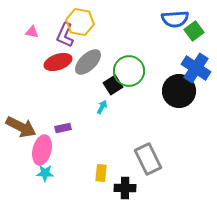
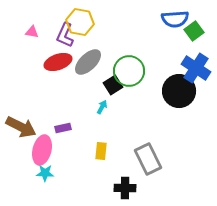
yellow rectangle: moved 22 px up
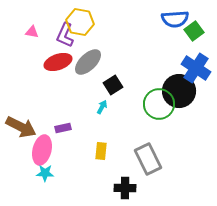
green circle: moved 30 px right, 33 px down
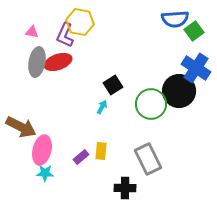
gray ellipse: moved 51 px left; rotated 36 degrees counterclockwise
green circle: moved 8 px left
purple rectangle: moved 18 px right, 29 px down; rotated 28 degrees counterclockwise
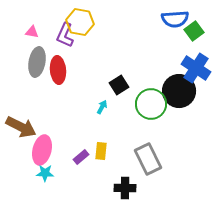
red ellipse: moved 8 px down; rotated 76 degrees counterclockwise
black square: moved 6 px right
